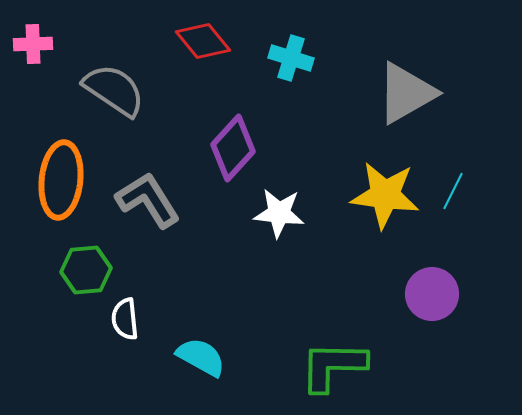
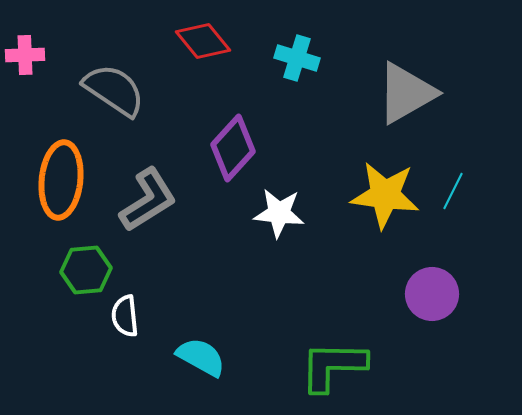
pink cross: moved 8 px left, 11 px down
cyan cross: moved 6 px right
gray L-shape: rotated 90 degrees clockwise
white semicircle: moved 3 px up
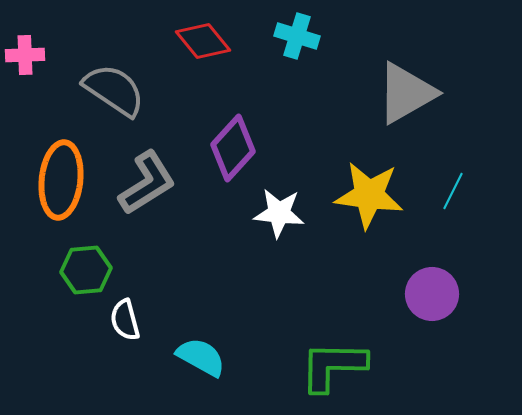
cyan cross: moved 22 px up
yellow star: moved 16 px left
gray L-shape: moved 1 px left, 17 px up
white semicircle: moved 4 px down; rotated 9 degrees counterclockwise
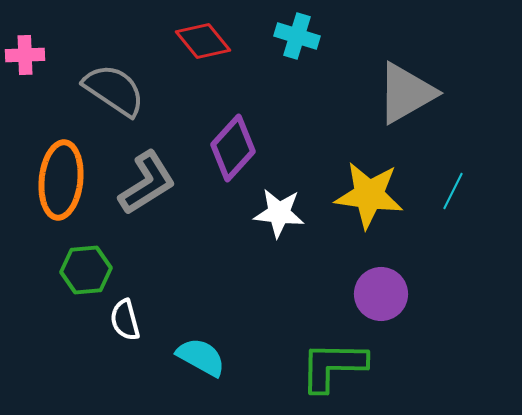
purple circle: moved 51 px left
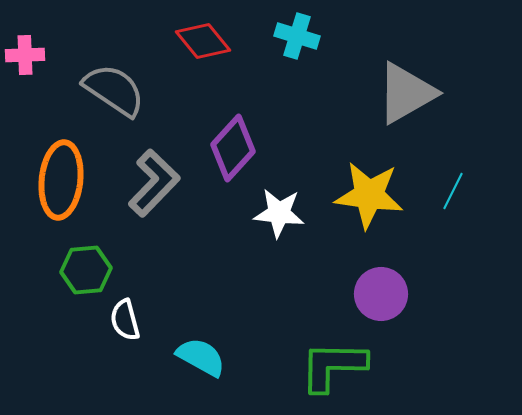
gray L-shape: moved 7 px right; rotated 14 degrees counterclockwise
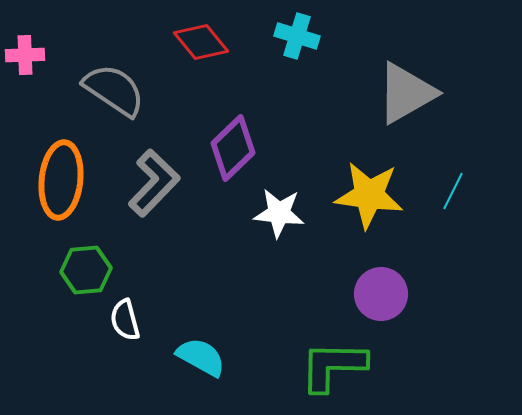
red diamond: moved 2 px left, 1 px down
purple diamond: rotated 4 degrees clockwise
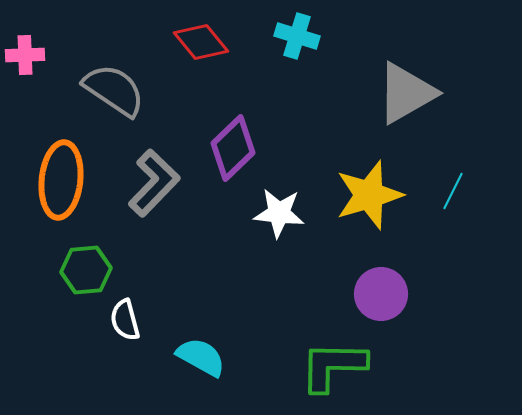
yellow star: rotated 24 degrees counterclockwise
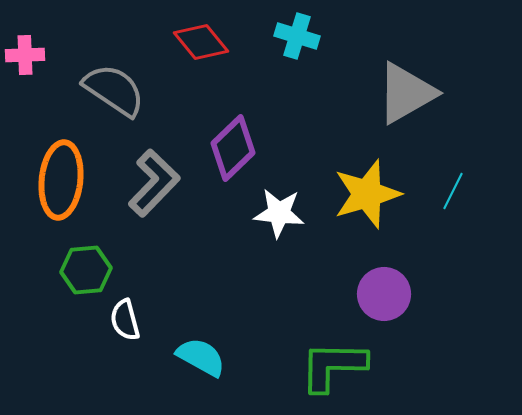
yellow star: moved 2 px left, 1 px up
purple circle: moved 3 px right
